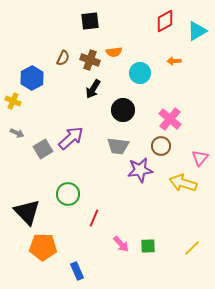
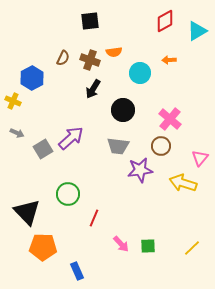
orange arrow: moved 5 px left, 1 px up
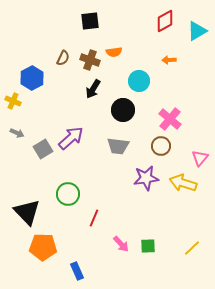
cyan circle: moved 1 px left, 8 px down
purple star: moved 6 px right, 8 px down
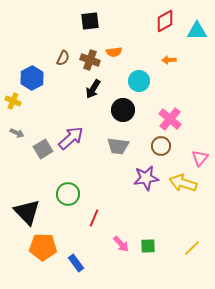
cyan triangle: rotated 30 degrees clockwise
blue rectangle: moved 1 px left, 8 px up; rotated 12 degrees counterclockwise
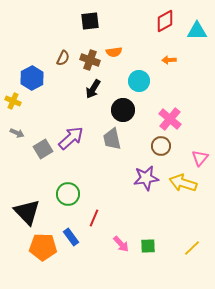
gray trapezoid: moved 6 px left, 7 px up; rotated 70 degrees clockwise
blue rectangle: moved 5 px left, 26 px up
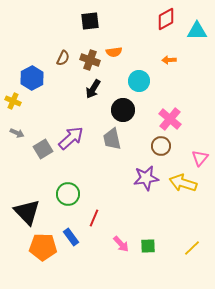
red diamond: moved 1 px right, 2 px up
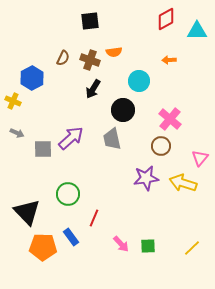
gray square: rotated 30 degrees clockwise
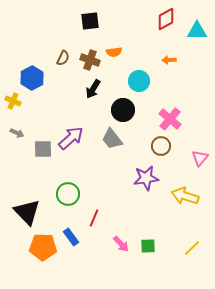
gray trapezoid: rotated 25 degrees counterclockwise
yellow arrow: moved 2 px right, 13 px down
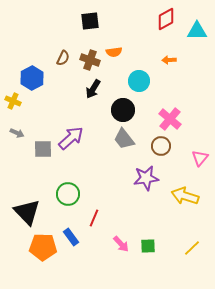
gray trapezoid: moved 12 px right
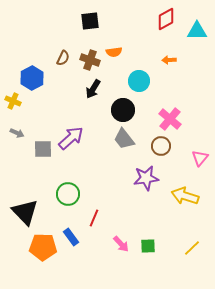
black triangle: moved 2 px left
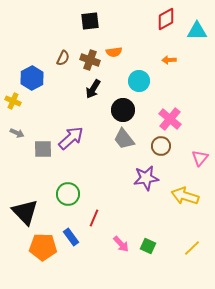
green square: rotated 28 degrees clockwise
